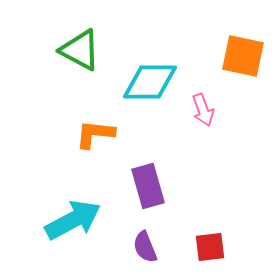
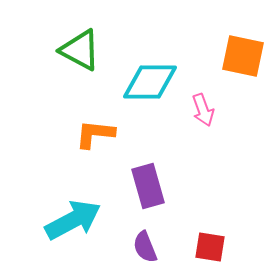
red square: rotated 16 degrees clockwise
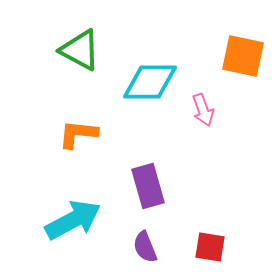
orange L-shape: moved 17 px left
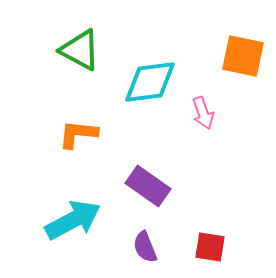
cyan diamond: rotated 8 degrees counterclockwise
pink arrow: moved 3 px down
purple rectangle: rotated 39 degrees counterclockwise
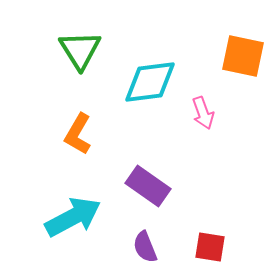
green triangle: rotated 30 degrees clockwise
orange L-shape: rotated 66 degrees counterclockwise
cyan arrow: moved 3 px up
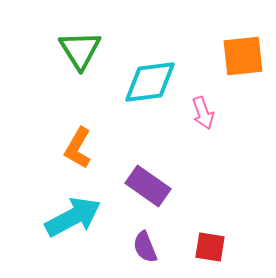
orange square: rotated 18 degrees counterclockwise
orange L-shape: moved 14 px down
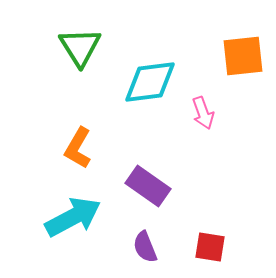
green triangle: moved 3 px up
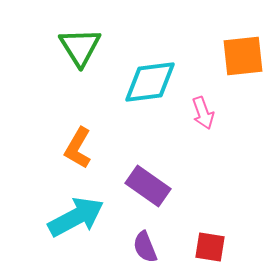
cyan arrow: moved 3 px right
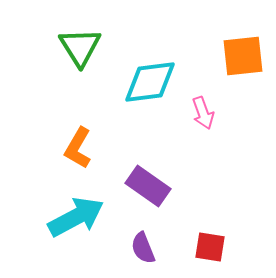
purple semicircle: moved 2 px left, 1 px down
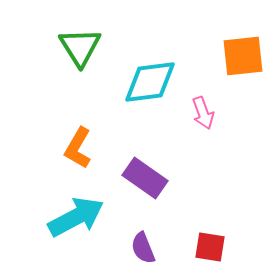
purple rectangle: moved 3 px left, 8 px up
